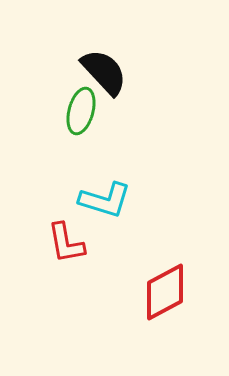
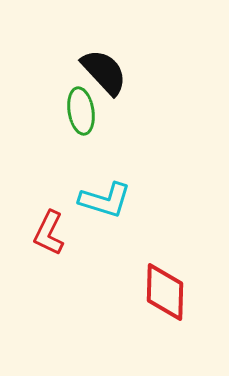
green ellipse: rotated 24 degrees counterclockwise
red L-shape: moved 17 px left, 10 px up; rotated 36 degrees clockwise
red diamond: rotated 60 degrees counterclockwise
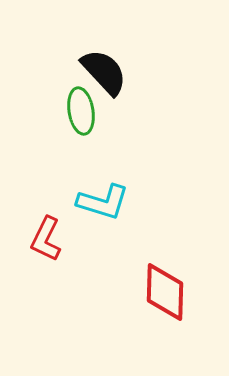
cyan L-shape: moved 2 px left, 2 px down
red L-shape: moved 3 px left, 6 px down
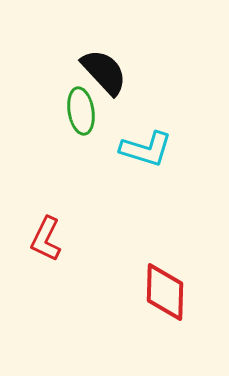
cyan L-shape: moved 43 px right, 53 px up
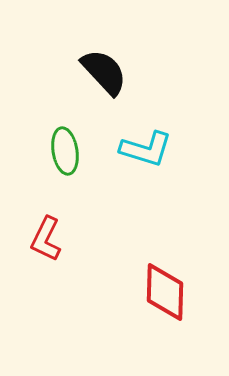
green ellipse: moved 16 px left, 40 px down
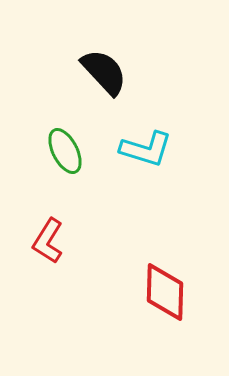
green ellipse: rotated 18 degrees counterclockwise
red L-shape: moved 2 px right, 2 px down; rotated 6 degrees clockwise
